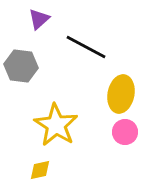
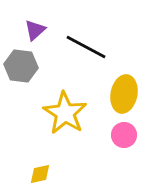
purple triangle: moved 4 px left, 11 px down
yellow ellipse: moved 3 px right
yellow star: moved 9 px right, 12 px up
pink circle: moved 1 px left, 3 px down
yellow diamond: moved 4 px down
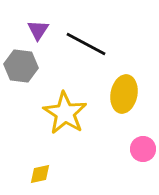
purple triangle: moved 3 px right; rotated 15 degrees counterclockwise
black line: moved 3 px up
pink circle: moved 19 px right, 14 px down
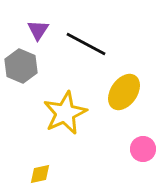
gray hexagon: rotated 16 degrees clockwise
yellow ellipse: moved 2 px up; rotated 24 degrees clockwise
yellow star: rotated 15 degrees clockwise
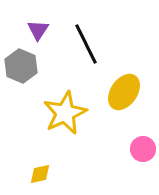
black line: rotated 36 degrees clockwise
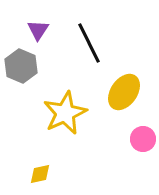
black line: moved 3 px right, 1 px up
pink circle: moved 10 px up
